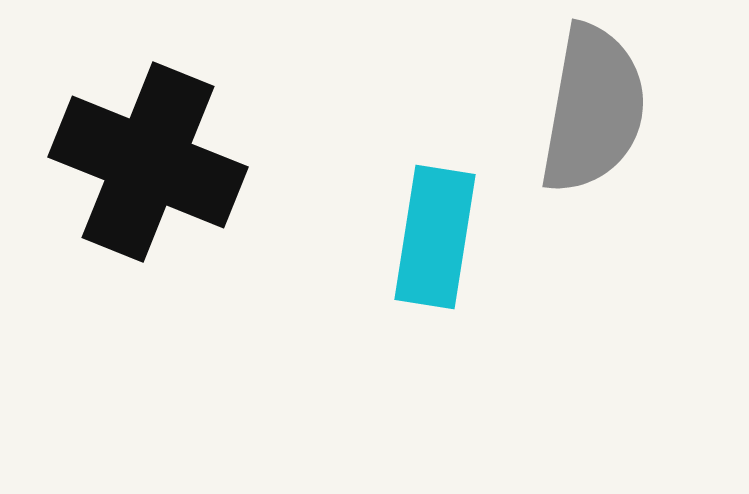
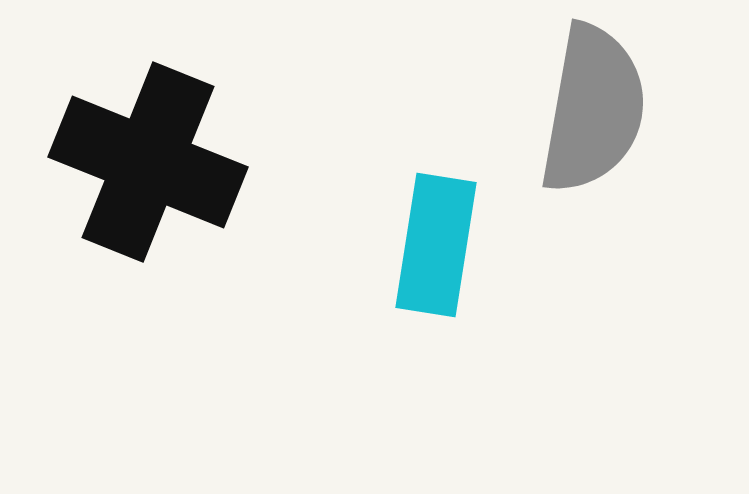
cyan rectangle: moved 1 px right, 8 px down
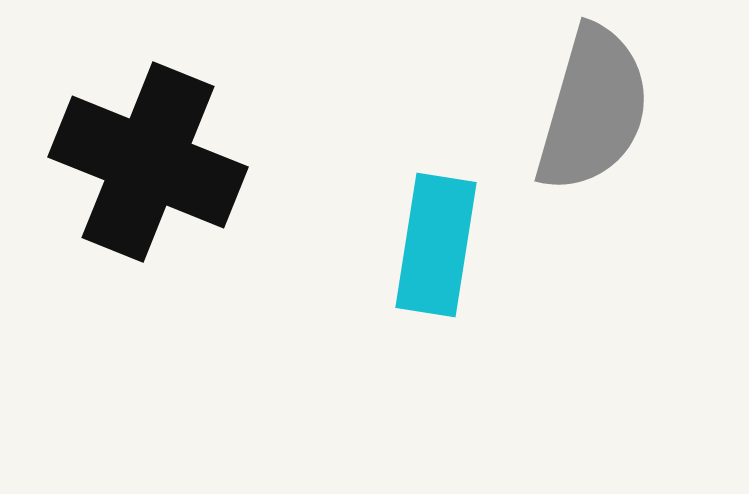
gray semicircle: rotated 6 degrees clockwise
